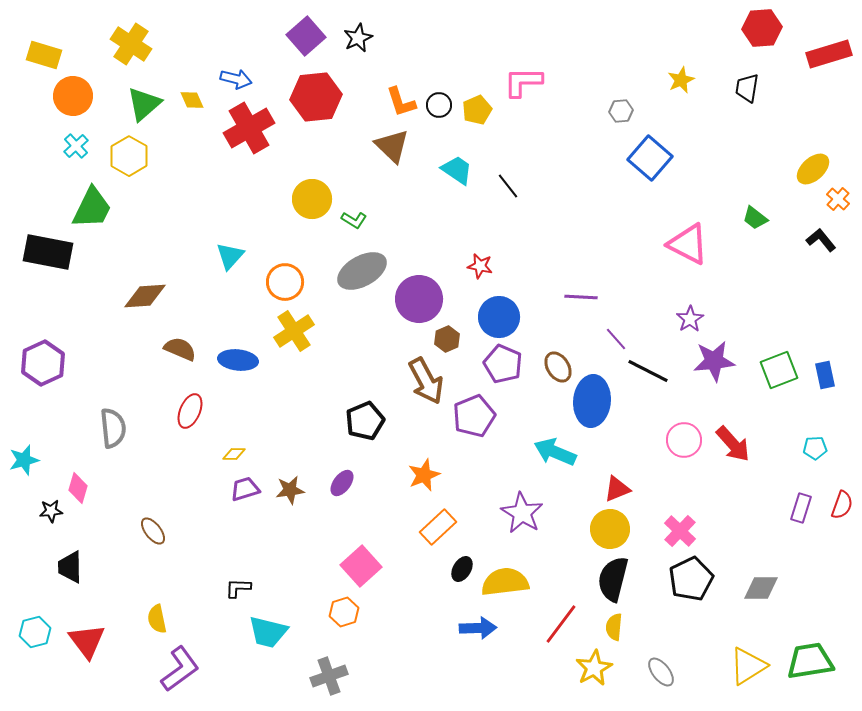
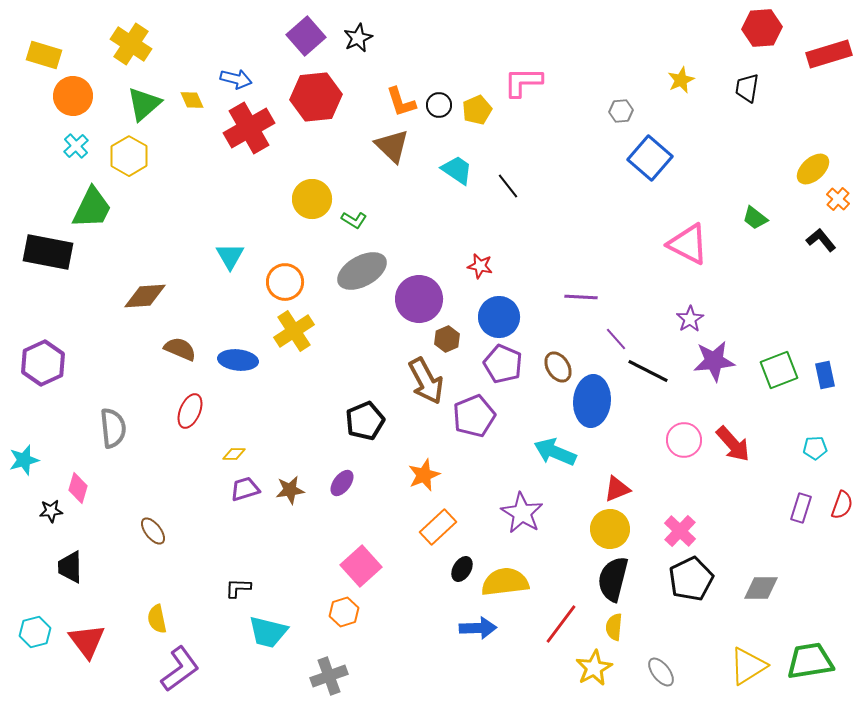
cyan triangle at (230, 256): rotated 12 degrees counterclockwise
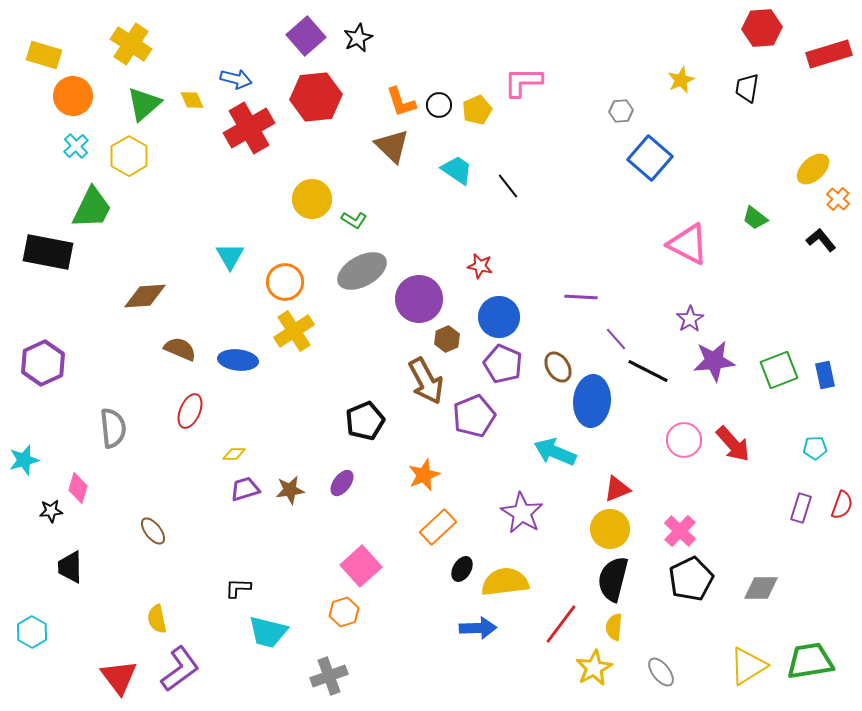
cyan hexagon at (35, 632): moved 3 px left; rotated 16 degrees counterclockwise
red triangle at (87, 641): moved 32 px right, 36 px down
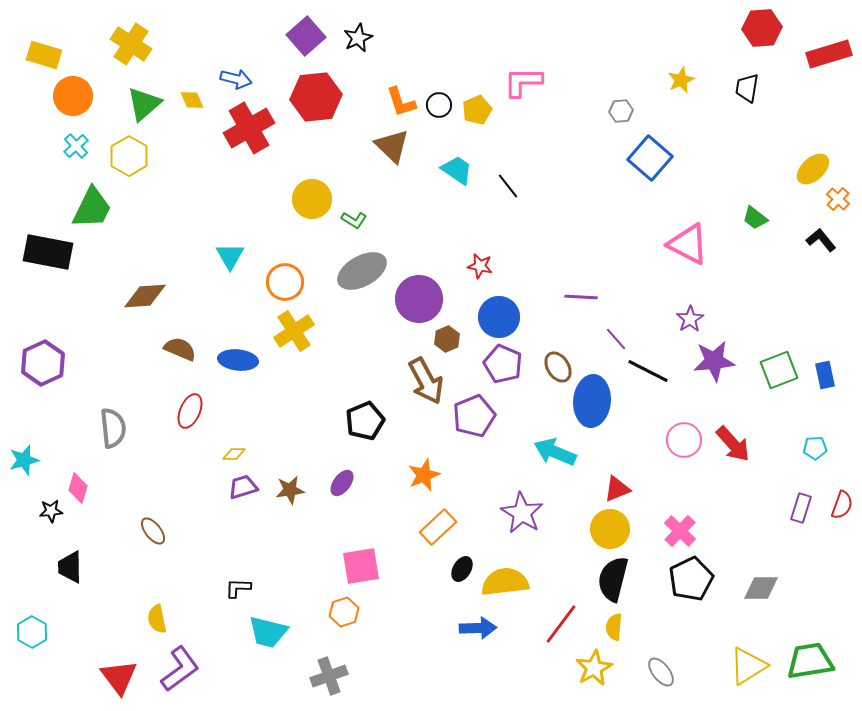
purple trapezoid at (245, 489): moved 2 px left, 2 px up
pink square at (361, 566): rotated 33 degrees clockwise
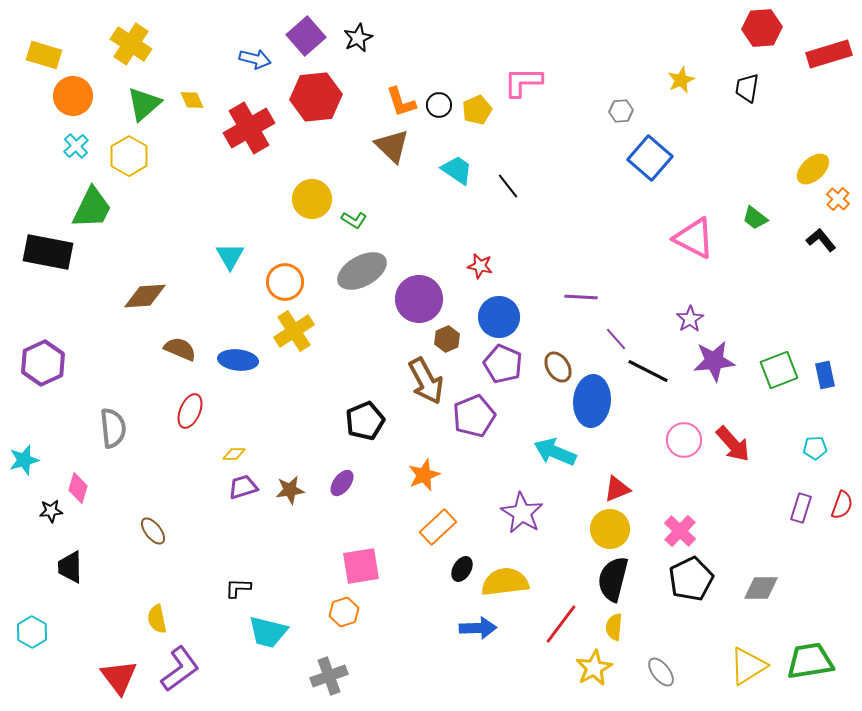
blue arrow at (236, 79): moved 19 px right, 20 px up
pink triangle at (688, 244): moved 6 px right, 6 px up
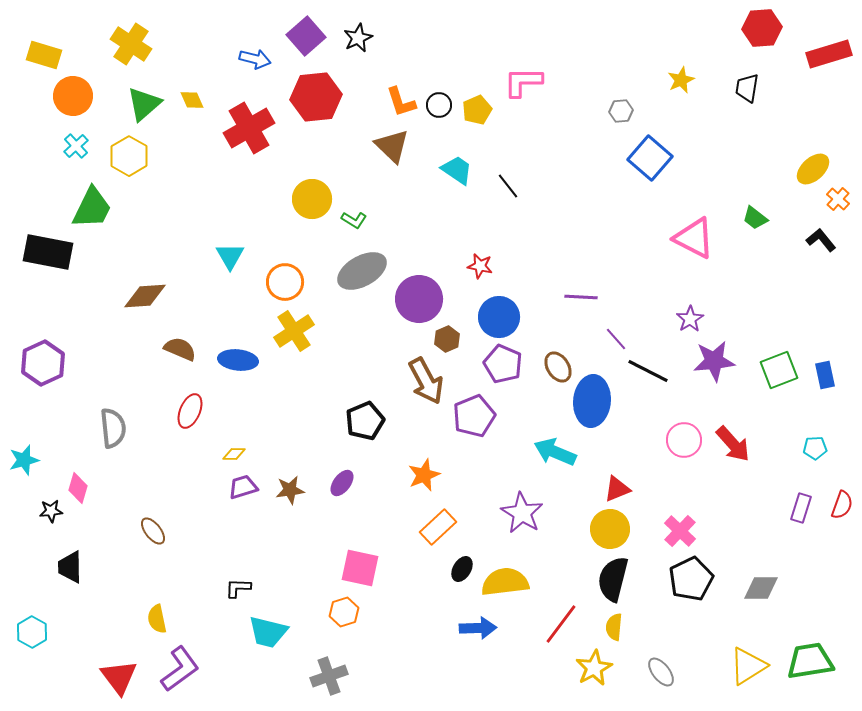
pink square at (361, 566): moved 1 px left, 2 px down; rotated 21 degrees clockwise
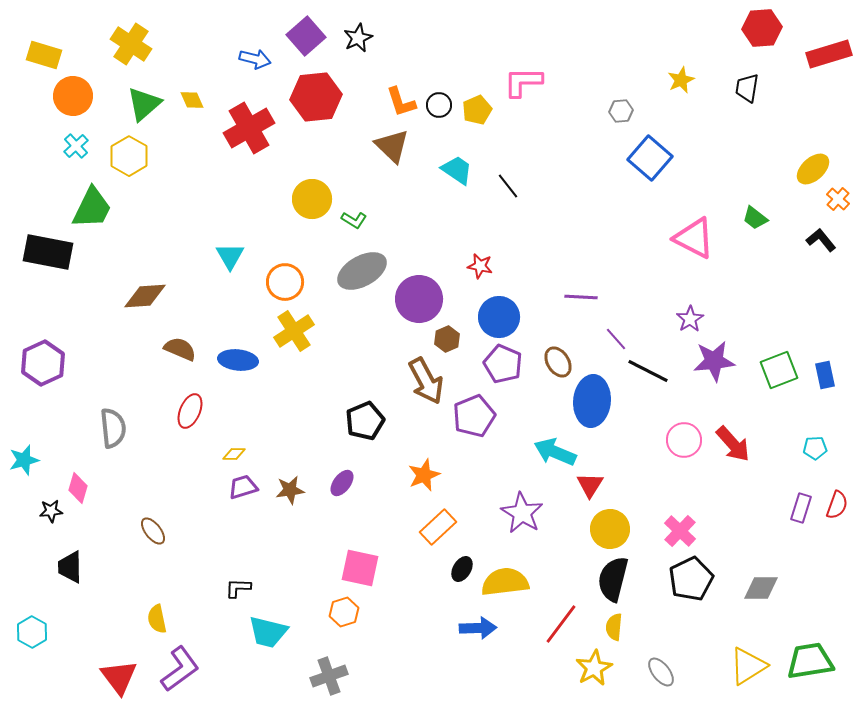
brown ellipse at (558, 367): moved 5 px up
red triangle at (617, 489): moved 27 px left, 4 px up; rotated 36 degrees counterclockwise
red semicircle at (842, 505): moved 5 px left
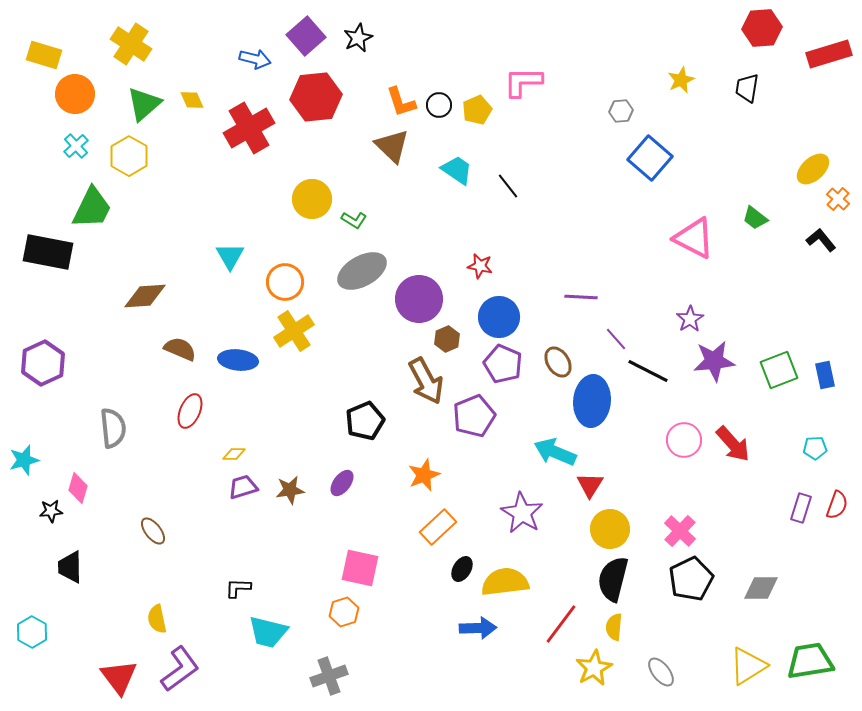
orange circle at (73, 96): moved 2 px right, 2 px up
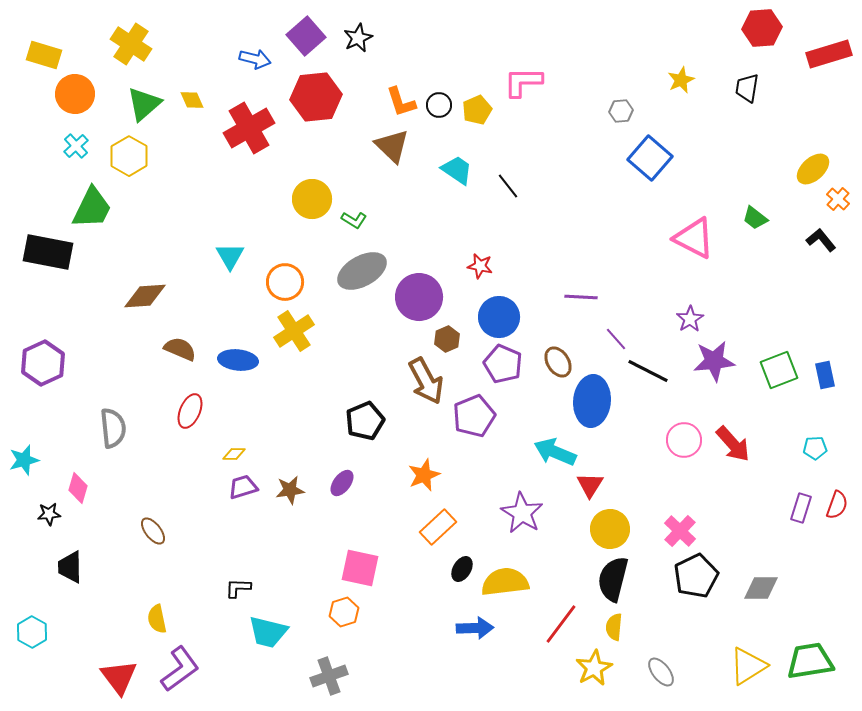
purple circle at (419, 299): moved 2 px up
black star at (51, 511): moved 2 px left, 3 px down
black pentagon at (691, 579): moved 5 px right, 3 px up
blue arrow at (478, 628): moved 3 px left
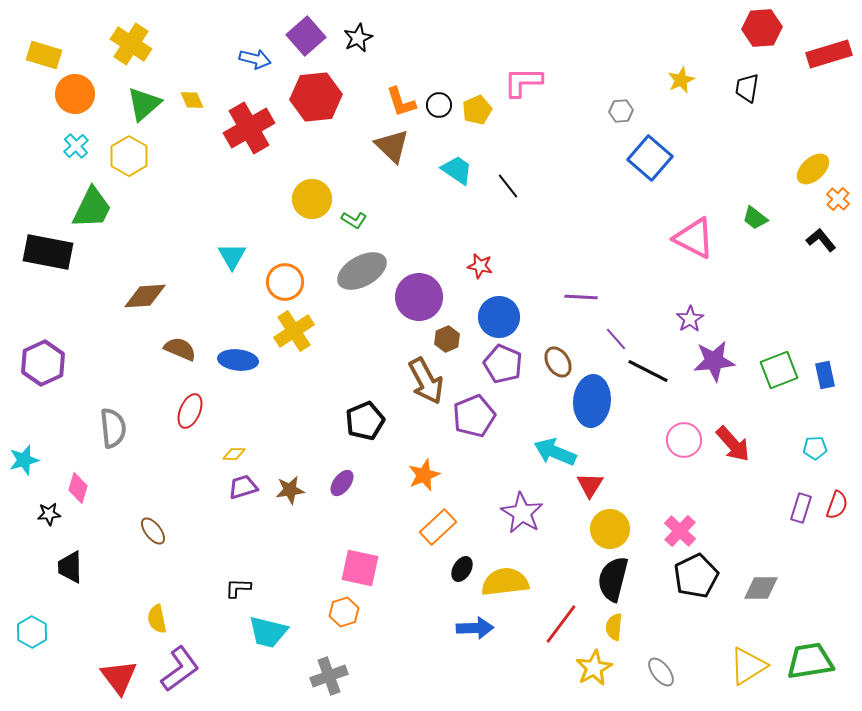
cyan triangle at (230, 256): moved 2 px right
